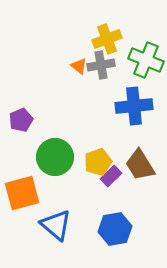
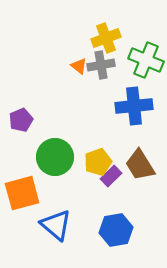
yellow cross: moved 1 px left, 1 px up
blue hexagon: moved 1 px right, 1 px down
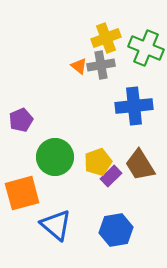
green cross: moved 12 px up
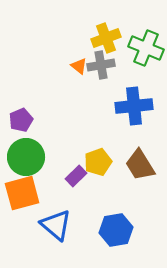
green circle: moved 29 px left
purple rectangle: moved 35 px left
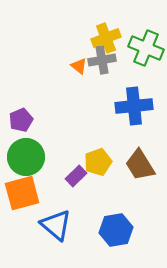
gray cross: moved 1 px right, 5 px up
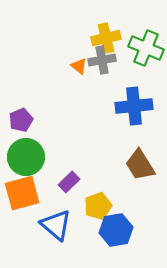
yellow cross: rotated 8 degrees clockwise
yellow pentagon: moved 44 px down
purple rectangle: moved 7 px left, 6 px down
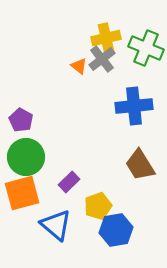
gray cross: moved 1 px up; rotated 28 degrees counterclockwise
purple pentagon: rotated 20 degrees counterclockwise
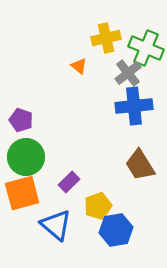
gray cross: moved 26 px right, 14 px down
purple pentagon: rotated 10 degrees counterclockwise
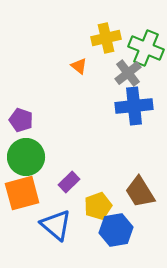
brown trapezoid: moved 27 px down
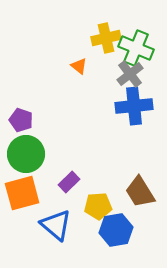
green cross: moved 10 px left
gray cross: moved 2 px right, 1 px down
green circle: moved 3 px up
yellow pentagon: rotated 16 degrees clockwise
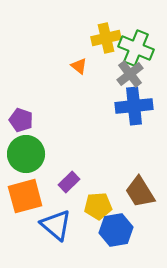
orange square: moved 3 px right, 3 px down
